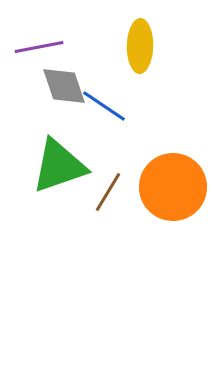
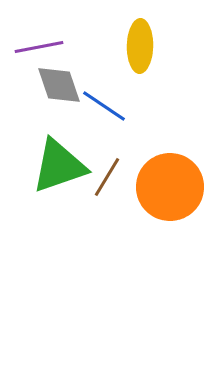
gray diamond: moved 5 px left, 1 px up
orange circle: moved 3 px left
brown line: moved 1 px left, 15 px up
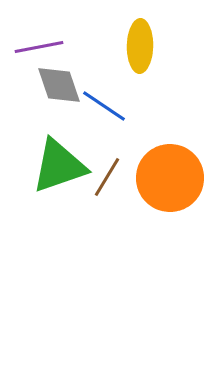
orange circle: moved 9 px up
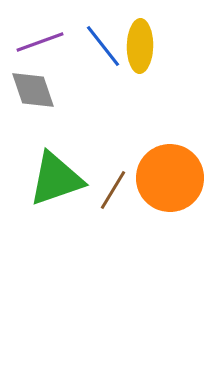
purple line: moved 1 px right, 5 px up; rotated 9 degrees counterclockwise
gray diamond: moved 26 px left, 5 px down
blue line: moved 1 px left, 60 px up; rotated 18 degrees clockwise
green triangle: moved 3 px left, 13 px down
brown line: moved 6 px right, 13 px down
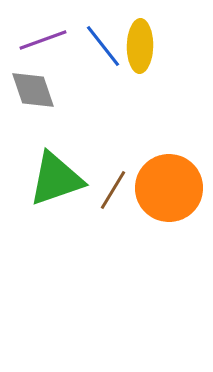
purple line: moved 3 px right, 2 px up
orange circle: moved 1 px left, 10 px down
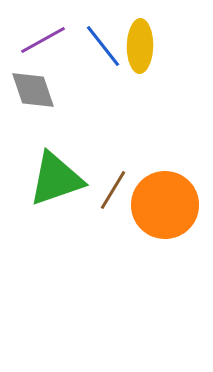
purple line: rotated 9 degrees counterclockwise
orange circle: moved 4 px left, 17 px down
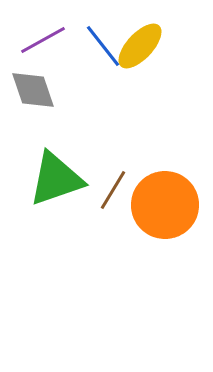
yellow ellipse: rotated 42 degrees clockwise
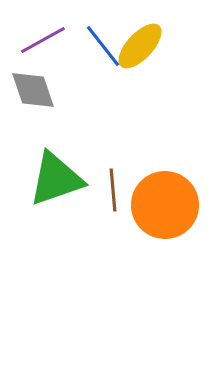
brown line: rotated 36 degrees counterclockwise
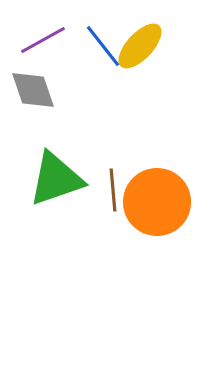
orange circle: moved 8 px left, 3 px up
